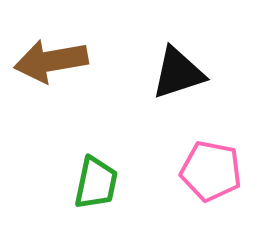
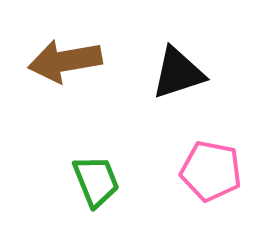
brown arrow: moved 14 px right
green trapezoid: moved 2 px up; rotated 34 degrees counterclockwise
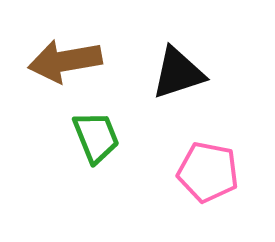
pink pentagon: moved 3 px left, 1 px down
green trapezoid: moved 44 px up
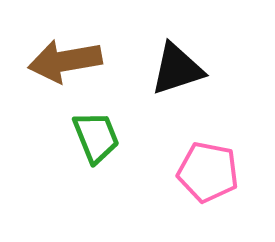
black triangle: moved 1 px left, 4 px up
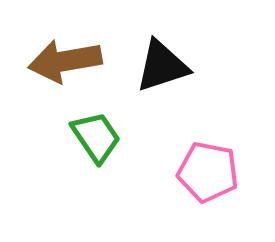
black triangle: moved 15 px left, 3 px up
green trapezoid: rotated 12 degrees counterclockwise
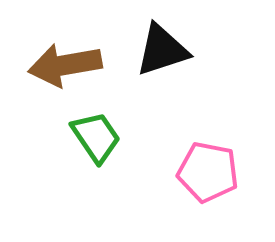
brown arrow: moved 4 px down
black triangle: moved 16 px up
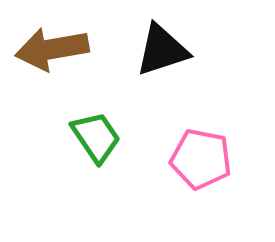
brown arrow: moved 13 px left, 16 px up
pink pentagon: moved 7 px left, 13 px up
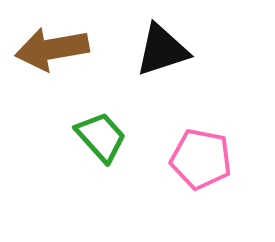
green trapezoid: moved 5 px right; rotated 8 degrees counterclockwise
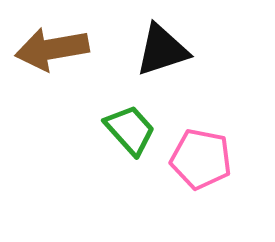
green trapezoid: moved 29 px right, 7 px up
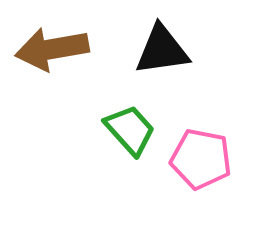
black triangle: rotated 10 degrees clockwise
